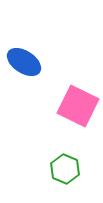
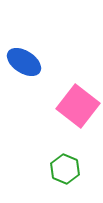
pink square: rotated 12 degrees clockwise
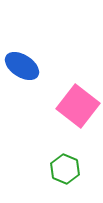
blue ellipse: moved 2 px left, 4 px down
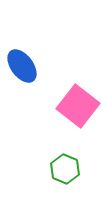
blue ellipse: rotated 20 degrees clockwise
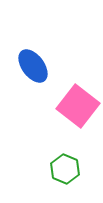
blue ellipse: moved 11 px right
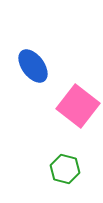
green hexagon: rotated 8 degrees counterclockwise
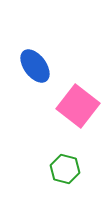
blue ellipse: moved 2 px right
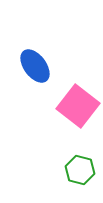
green hexagon: moved 15 px right, 1 px down
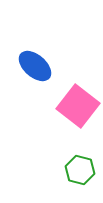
blue ellipse: rotated 12 degrees counterclockwise
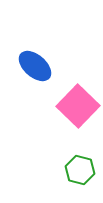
pink square: rotated 6 degrees clockwise
